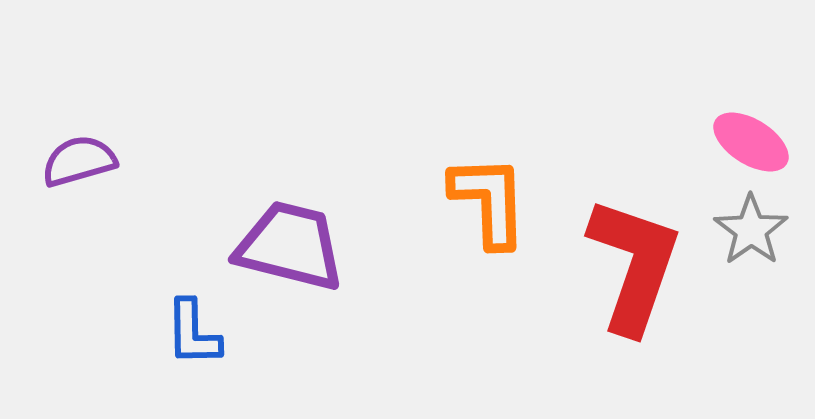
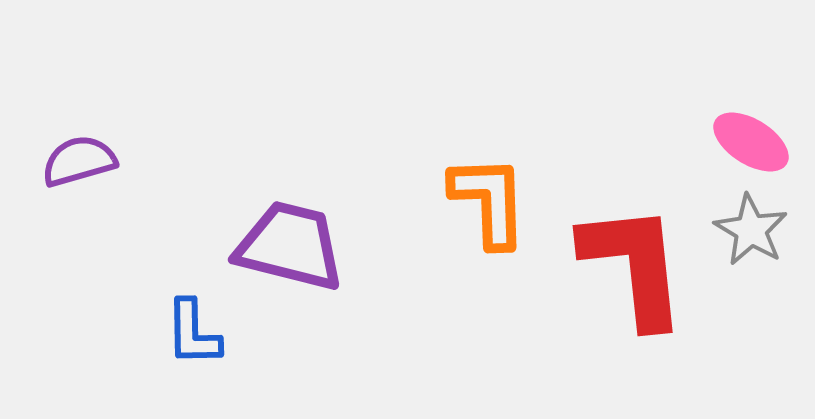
gray star: rotated 6 degrees counterclockwise
red L-shape: rotated 25 degrees counterclockwise
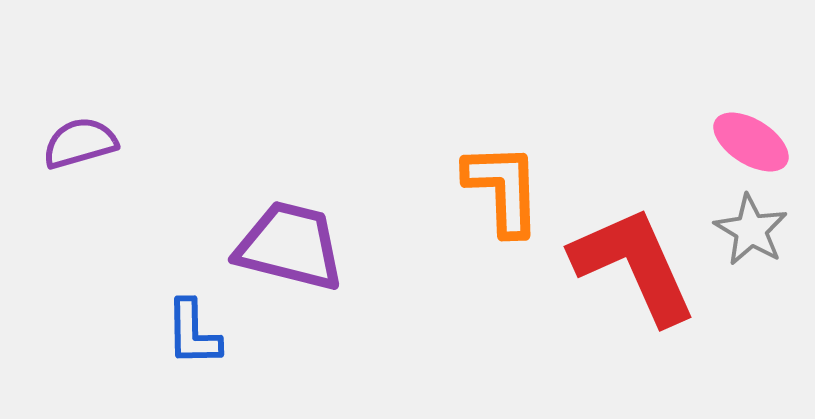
purple semicircle: moved 1 px right, 18 px up
orange L-shape: moved 14 px right, 12 px up
red L-shape: rotated 18 degrees counterclockwise
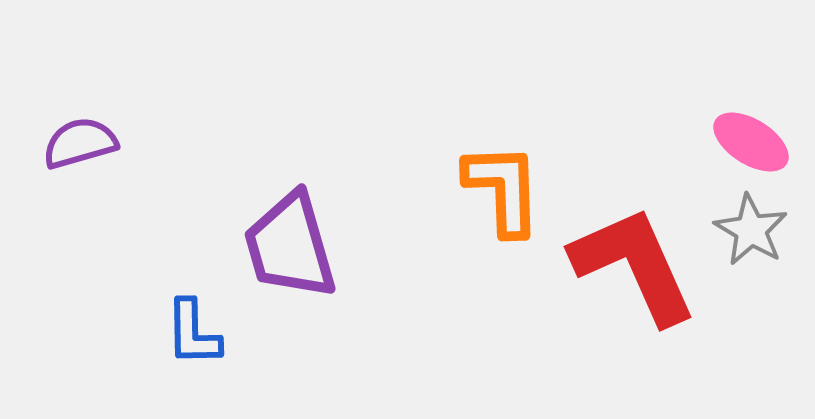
purple trapezoid: rotated 120 degrees counterclockwise
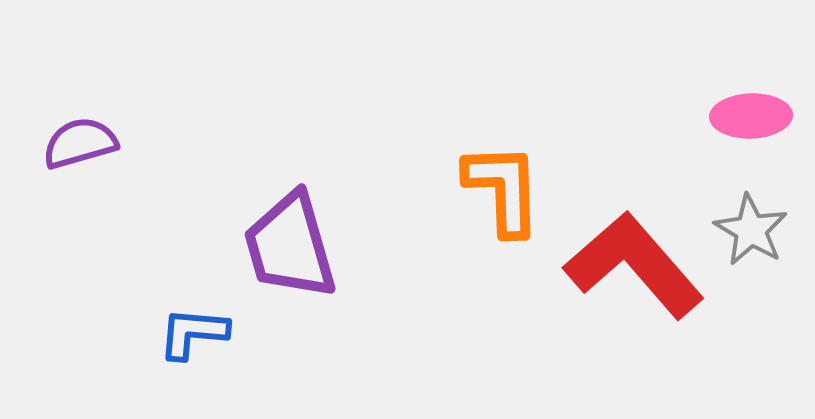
pink ellipse: moved 26 px up; rotated 34 degrees counterclockwise
red L-shape: rotated 17 degrees counterclockwise
blue L-shape: rotated 96 degrees clockwise
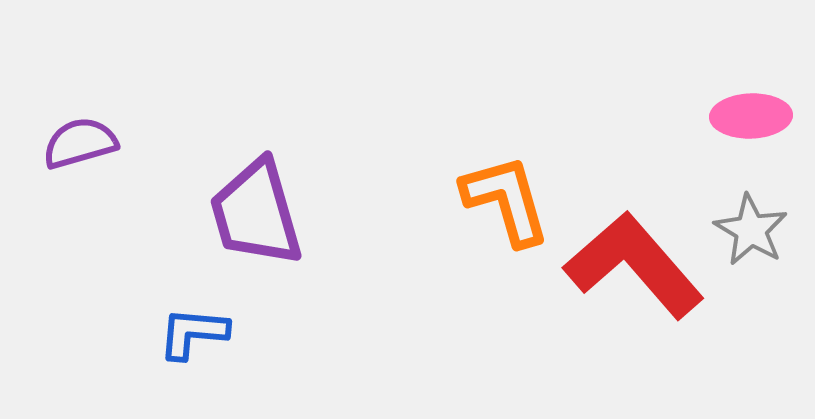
orange L-shape: moved 3 px right, 11 px down; rotated 14 degrees counterclockwise
purple trapezoid: moved 34 px left, 33 px up
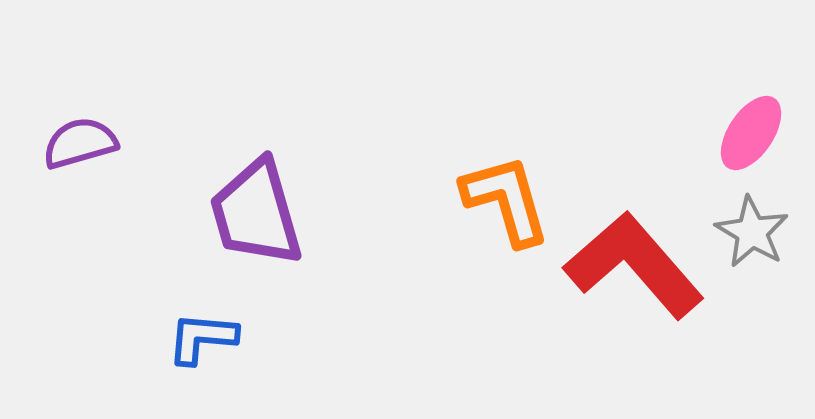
pink ellipse: moved 17 px down; rotated 54 degrees counterclockwise
gray star: moved 1 px right, 2 px down
blue L-shape: moved 9 px right, 5 px down
